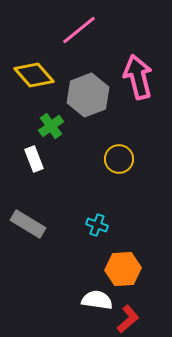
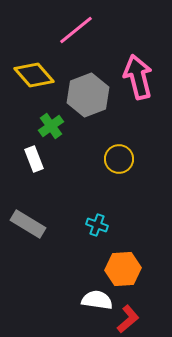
pink line: moved 3 px left
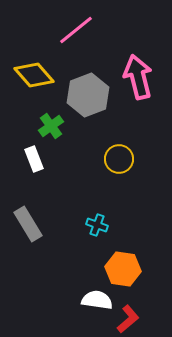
gray rectangle: rotated 28 degrees clockwise
orange hexagon: rotated 12 degrees clockwise
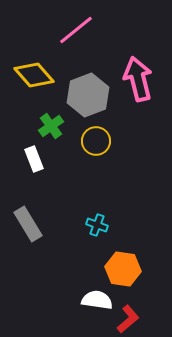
pink arrow: moved 2 px down
yellow circle: moved 23 px left, 18 px up
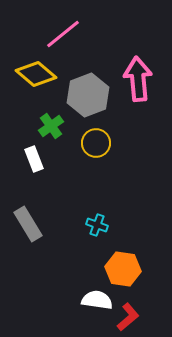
pink line: moved 13 px left, 4 px down
yellow diamond: moved 2 px right, 1 px up; rotated 9 degrees counterclockwise
pink arrow: rotated 9 degrees clockwise
yellow circle: moved 2 px down
red L-shape: moved 2 px up
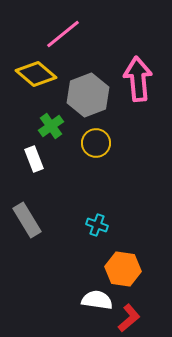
gray rectangle: moved 1 px left, 4 px up
red L-shape: moved 1 px right, 1 px down
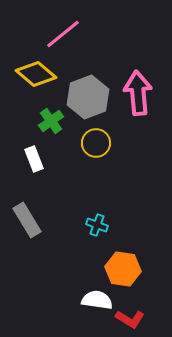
pink arrow: moved 14 px down
gray hexagon: moved 2 px down
green cross: moved 5 px up
red L-shape: moved 1 px right, 1 px down; rotated 72 degrees clockwise
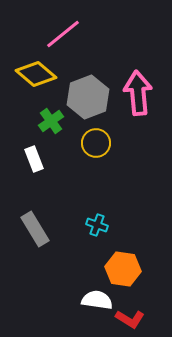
gray rectangle: moved 8 px right, 9 px down
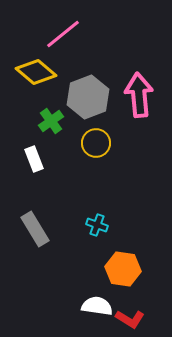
yellow diamond: moved 2 px up
pink arrow: moved 1 px right, 2 px down
white semicircle: moved 6 px down
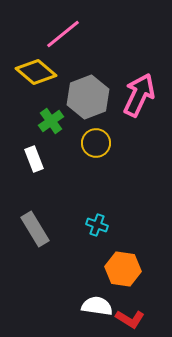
pink arrow: rotated 30 degrees clockwise
